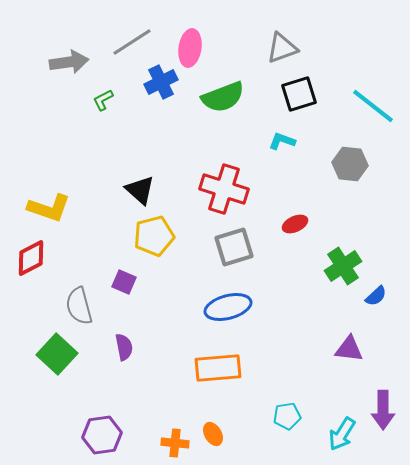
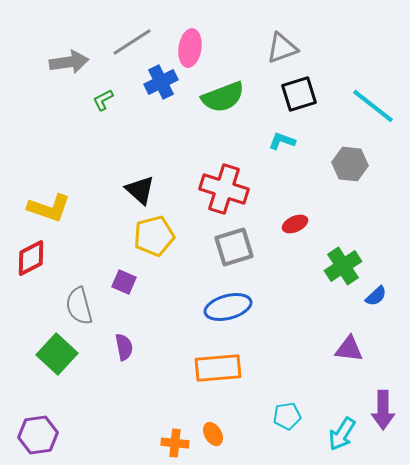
purple hexagon: moved 64 px left
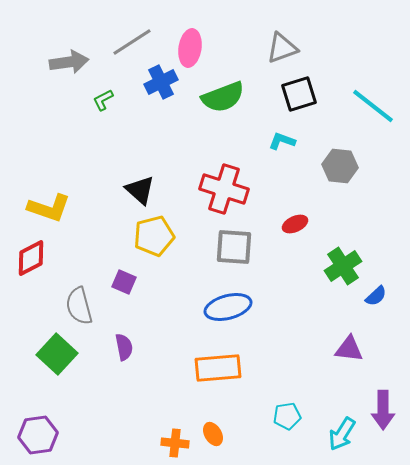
gray hexagon: moved 10 px left, 2 px down
gray square: rotated 21 degrees clockwise
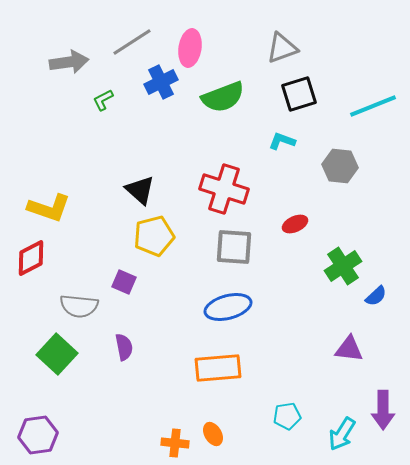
cyan line: rotated 60 degrees counterclockwise
gray semicircle: rotated 69 degrees counterclockwise
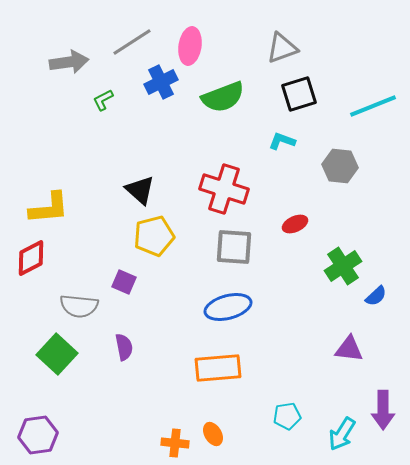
pink ellipse: moved 2 px up
yellow L-shape: rotated 24 degrees counterclockwise
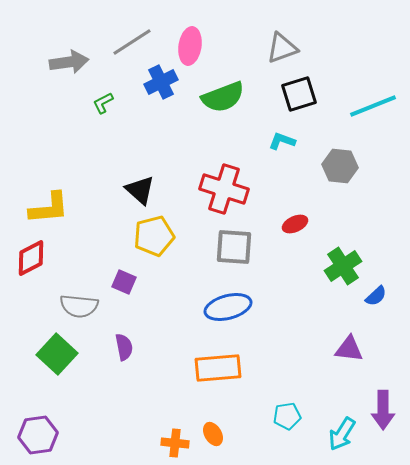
green L-shape: moved 3 px down
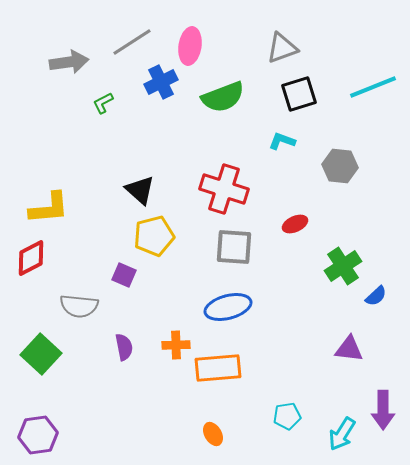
cyan line: moved 19 px up
purple square: moved 7 px up
green square: moved 16 px left
orange cross: moved 1 px right, 98 px up; rotated 8 degrees counterclockwise
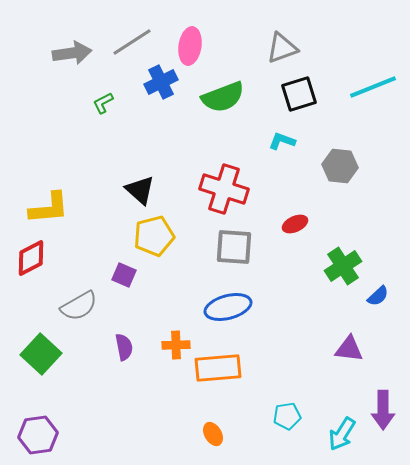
gray arrow: moved 3 px right, 9 px up
blue semicircle: moved 2 px right
gray semicircle: rotated 36 degrees counterclockwise
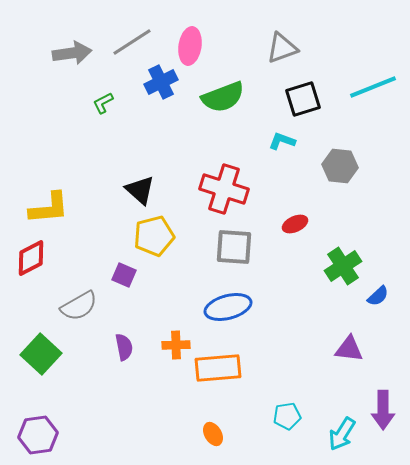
black square: moved 4 px right, 5 px down
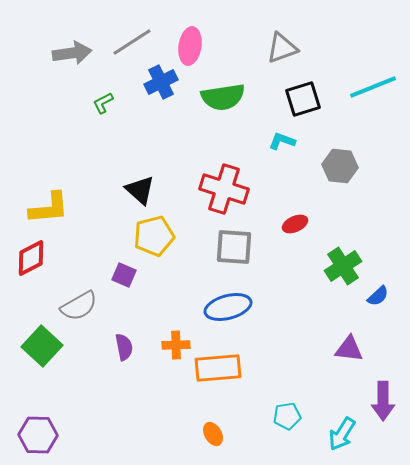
green semicircle: rotated 12 degrees clockwise
green square: moved 1 px right, 8 px up
purple arrow: moved 9 px up
purple hexagon: rotated 9 degrees clockwise
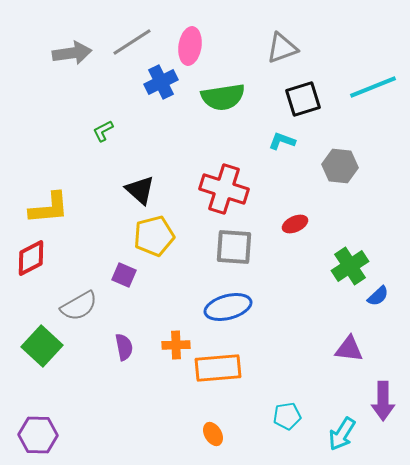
green L-shape: moved 28 px down
green cross: moved 7 px right
